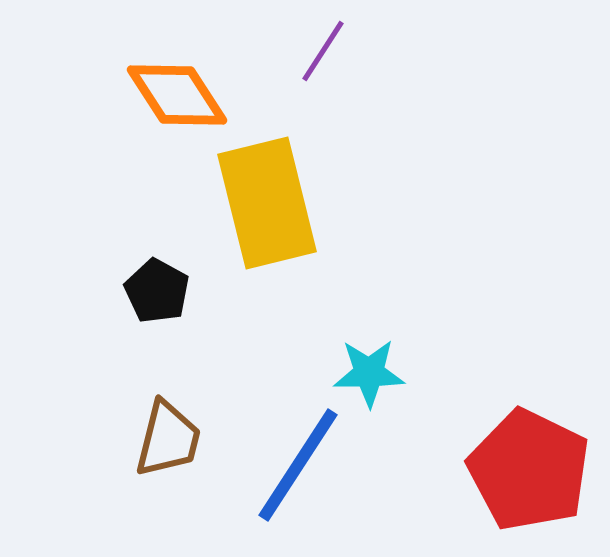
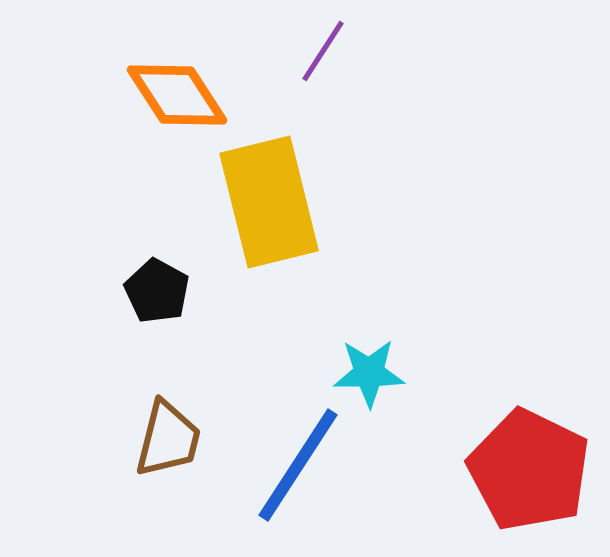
yellow rectangle: moved 2 px right, 1 px up
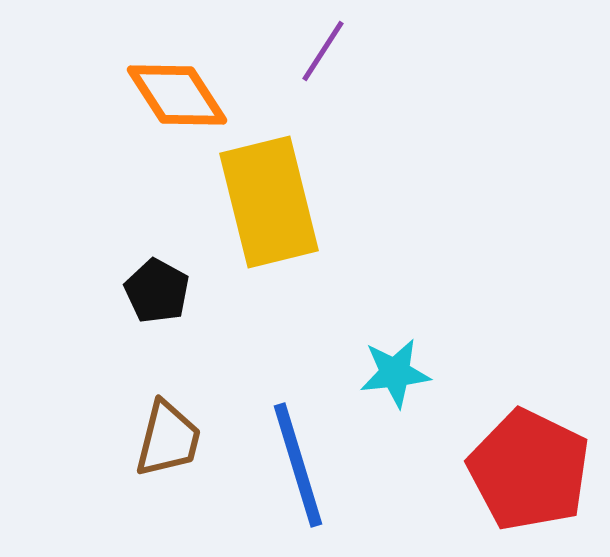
cyan star: moved 26 px right; rotated 6 degrees counterclockwise
blue line: rotated 50 degrees counterclockwise
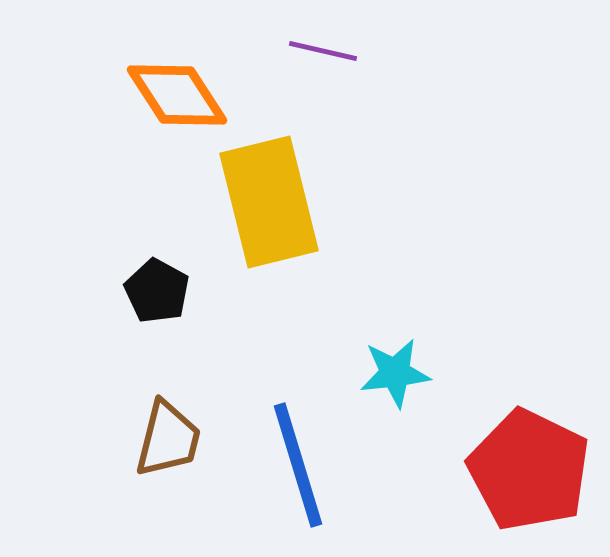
purple line: rotated 70 degrees clockwise
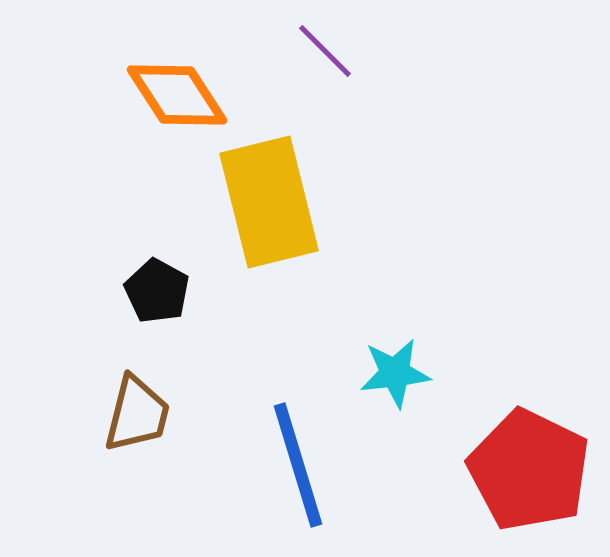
purple line: moved 2 px right; rotated 32 degrees clockwise
brown trapezoid: moved 31 px left, 25 px up
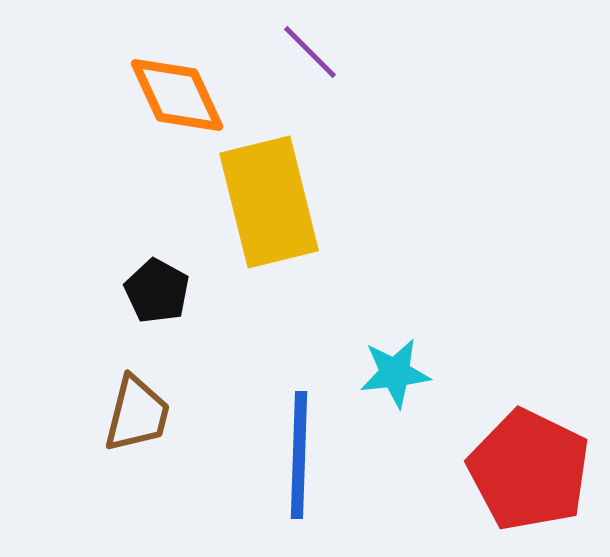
purple line: moved 15 px left, 1 px down
orange diamond: rotated 8 degrees clockwise
blue line: moved 1 px right, 10 px up; rotated 19 degrees clockwise
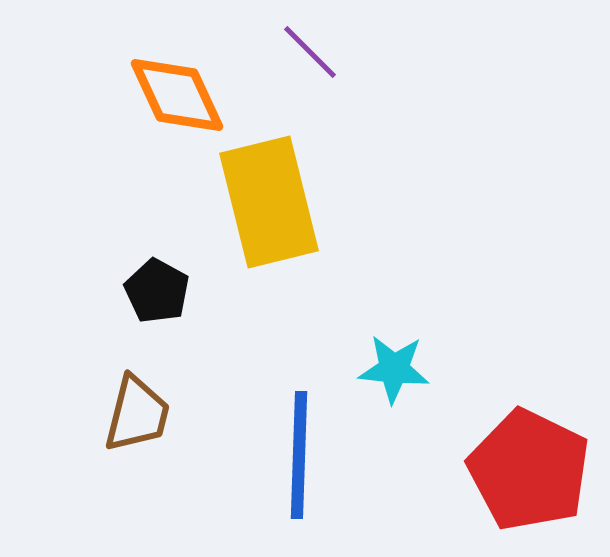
cyan star: moved 1 px left, 4 px up; rotated 12 degrees clockwise
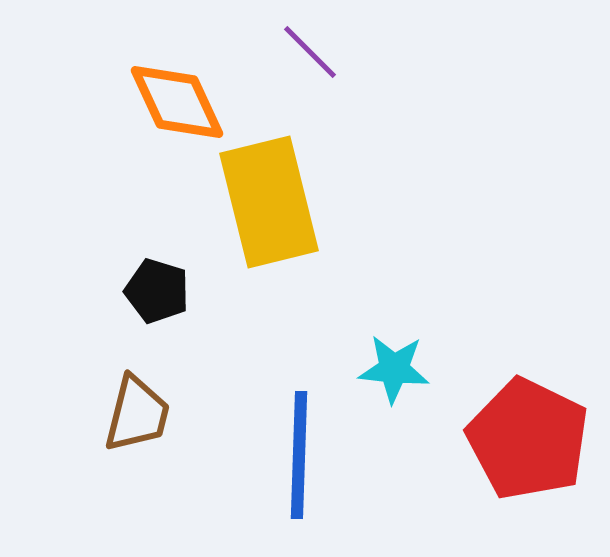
orange diamond: moved 7 px down
black pentagon: rotated 12 degrees counterclockwise
red pentagon: moved 1 px left, 31 px up
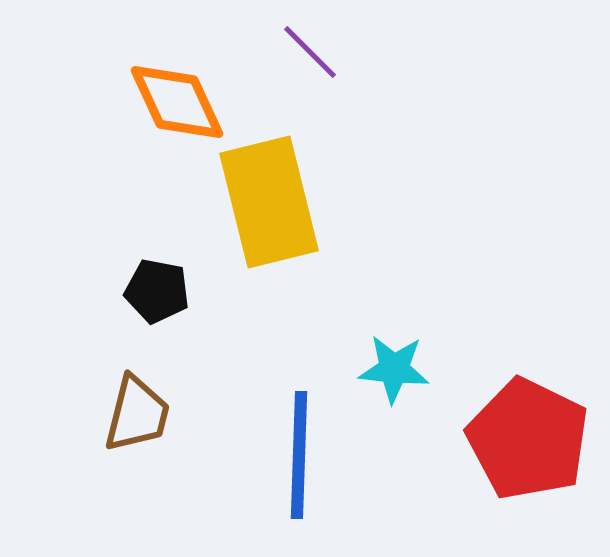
black pentagon: rotated 6 degrees counterclockwise
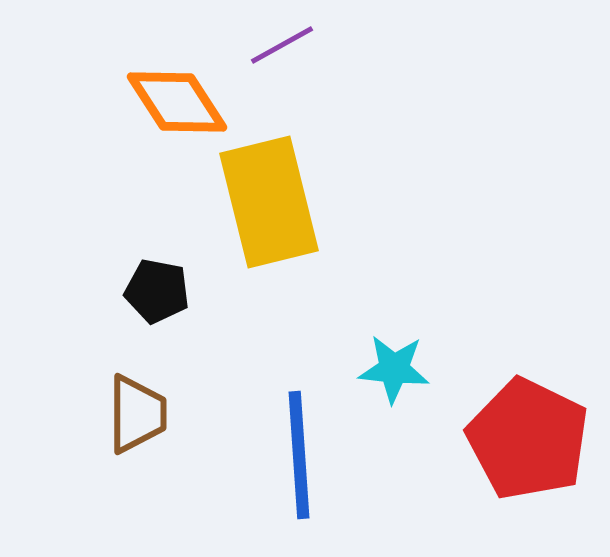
purple line: moved 28 px left, 7 px up; rotated 74 degrees counterclockwise
orange diamond: rotated 8 degrees counterclockwise
brown trapezoid: rotated 14 degrees counterclockwise
blue line: rotated 6 degrees counterclockwise
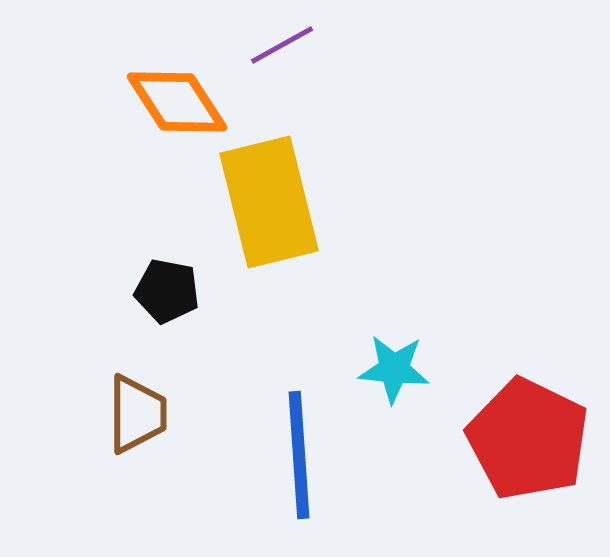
black pentagon: moved 10 px right
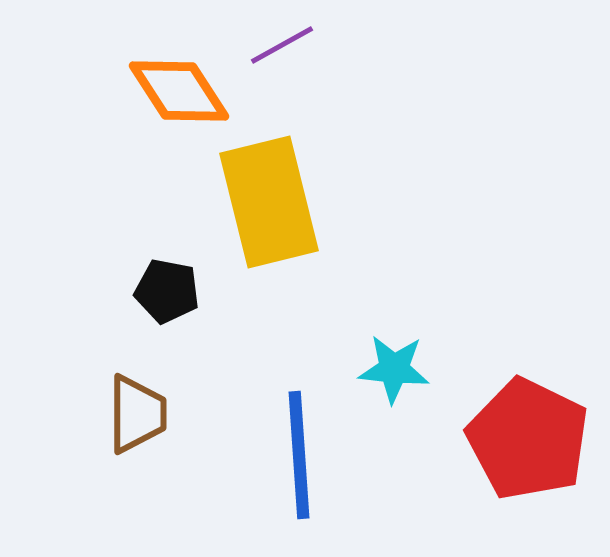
orange diamond: moved 2 px right, 11 px up
